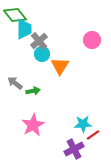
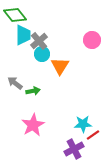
cyan trapezoid: moved 1 px left, 6 px down
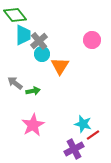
cyan star: rotated 18 degrees clockwise
